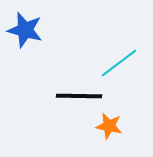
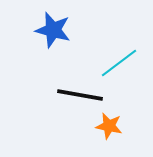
blue star: moved 28 px right
black line: moved 1 px right, 1 px up; rotated 9 degrees clockwise
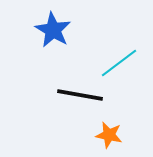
blue star: rotated 15 degrees clockwise
orange star: moved 9 px down
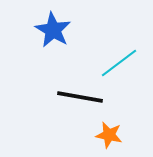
black line: moved 2 px down
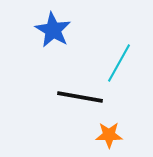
cyan line: rotated 24 degrees counterclockwise
orange star: rotated 12 degrees counterclockwise
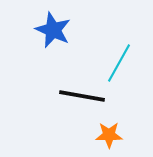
blue star: rotated 6 degrees counterclockwise
black line: moved 2 px right, 1 px up
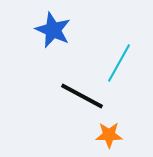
black line: rotated 18 degrees clockwise
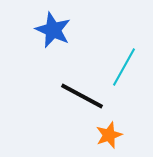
cyan line: moved 5 px right, 4 px down
orange star: rotated 20 degrees counterclockwise
